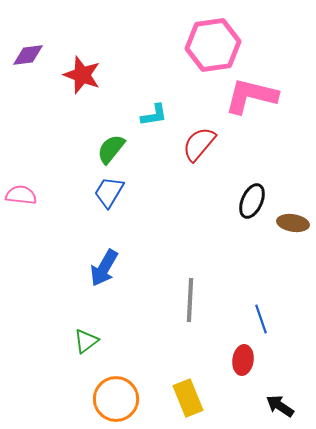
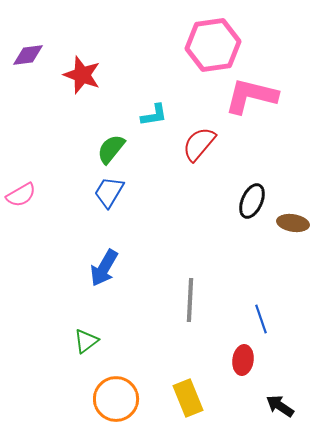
pink semicircle: rotated 144 degrees clockwise
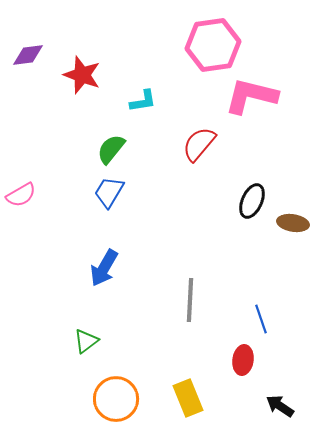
cyan L-shape: moved 11 px left, 14 px up
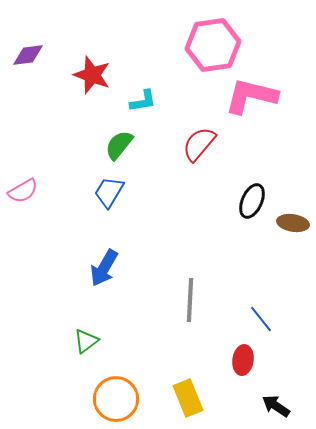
red star: moved 10 px right
green semicircle: moved 8 px right, 4 px up
pink semicircle: moved 2 px right, 4 px up
blue line: rotated 20 degrees counterclockwise
black arrow: moved 4 px left
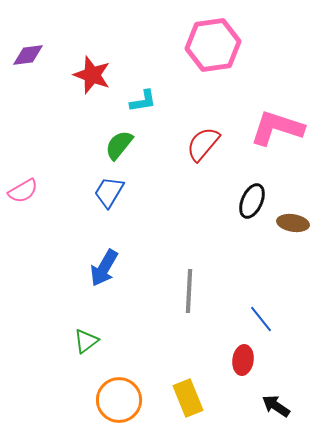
pink L-shape: moved 26 px right, 32 px down; rotated 4 degrees clockwise
red semicircle: moved 4 px right
gray line: moved 1 px left, 9 px up
orange circle: moved 3 px right, 1 px down
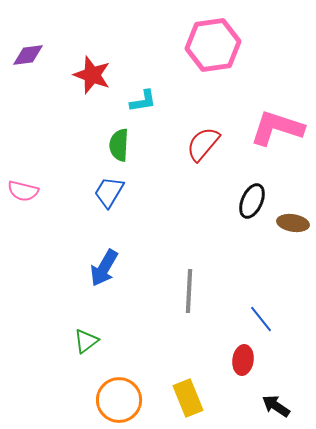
green semicircle: rotated 36 degrees counterclockwise
pink semicircle: rotated 44 degrees clockwise
